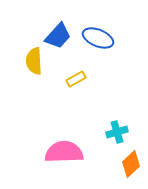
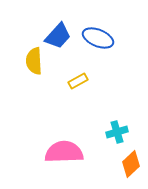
yellow rectangle: moved 2 px right, 2 px down
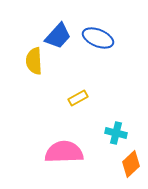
yellow rectangle: moved 17 px down
cyan cross: moved 1 px left, 1 px down; rotated 30 degrees clockwise
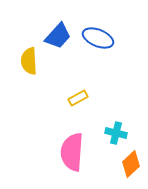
yellow semicircle: moved 5 px left
pink semicircle: moved 8 px right; rotated 84 degrees counterclockwise
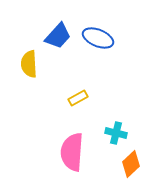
yellow semicircle: moved 3 px down
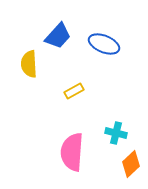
blue ellipse: moved 6 px right, 6 px down
yellow rectangle: moved 4 px left, 7 px up
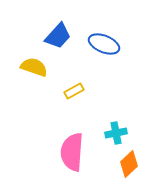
yellow semicircle: moved 5 px right, 3 px down; rotated 112 degrees clockwise
cyan cross: rotated 25 degrees counterclockwise
orange diamond: moved 2 px left
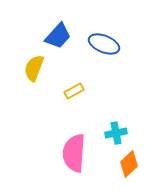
yellow semicircle: moved 1 px down; rotated 88 degrees counterclockwise
pink semicircle: moved 2 px right, 1 px down
